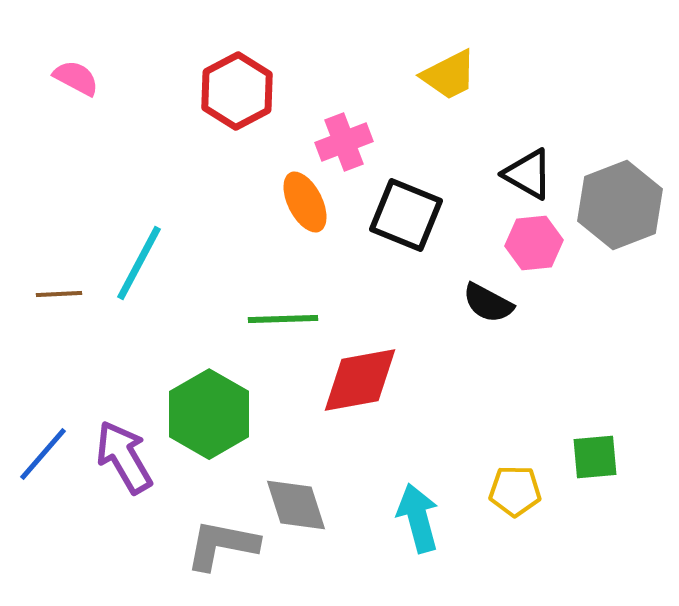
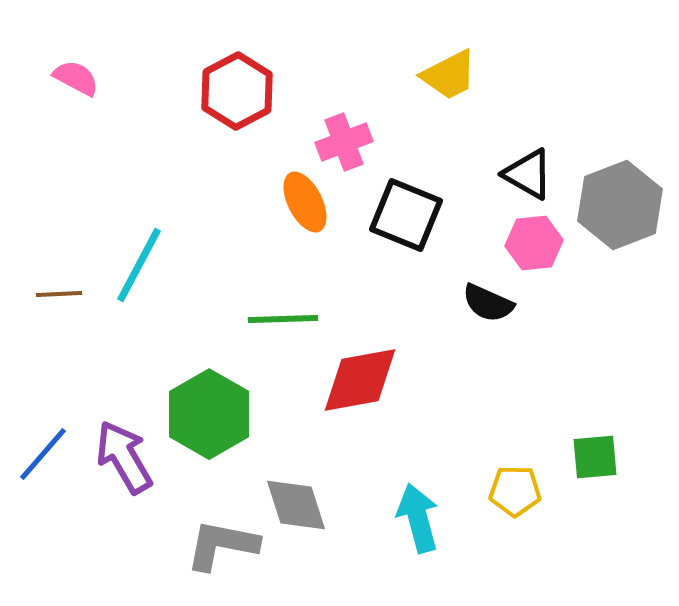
cyan line: moved 2 px down
black semicircle: rotated 4 degrees counterclockwise
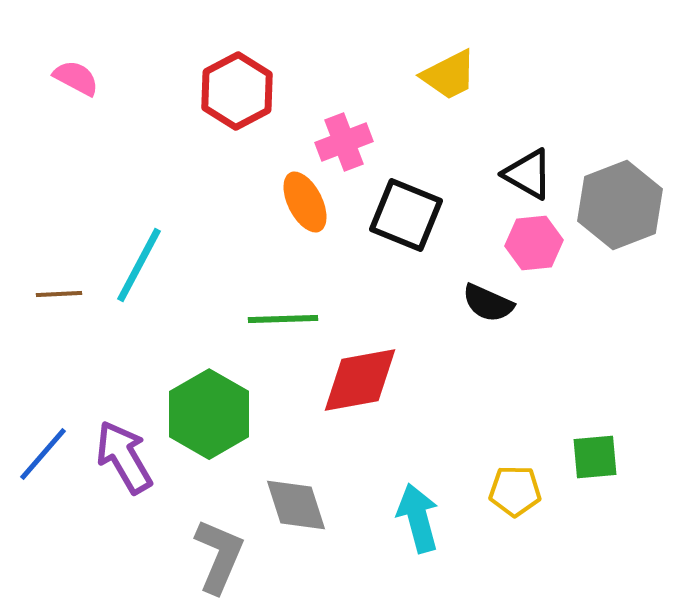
gray L-shape: moved 3 px left, 11 px down; rotated 102 degrees clockwise
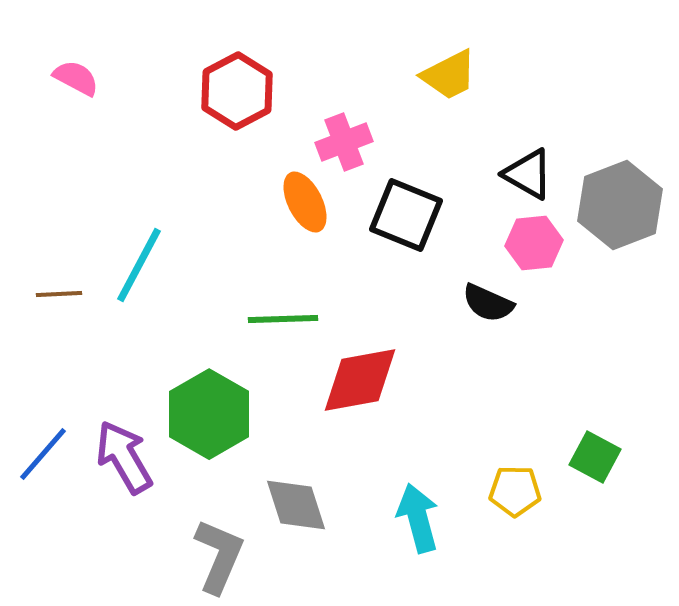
green square: rotated 33 degrees clockwise
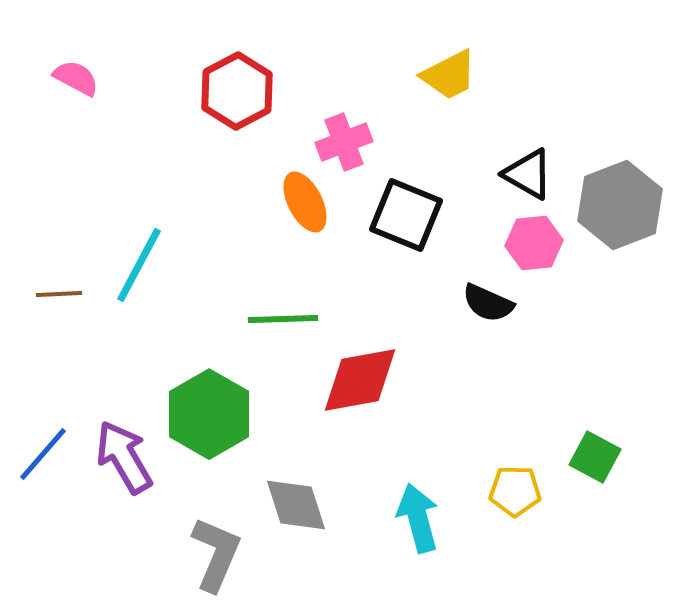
gray L-shape: moved 3 px left, 2 px up
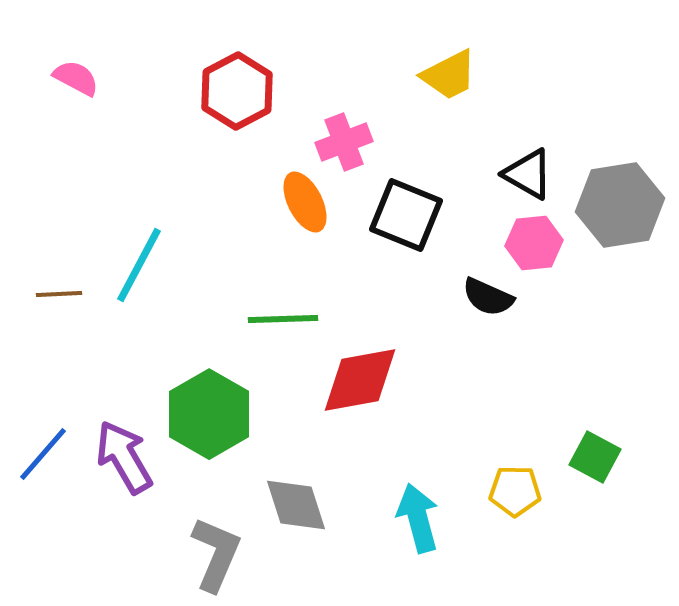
gray hexagon: rotated 12 degrees clockwise
black semicircle: moved 6 px up
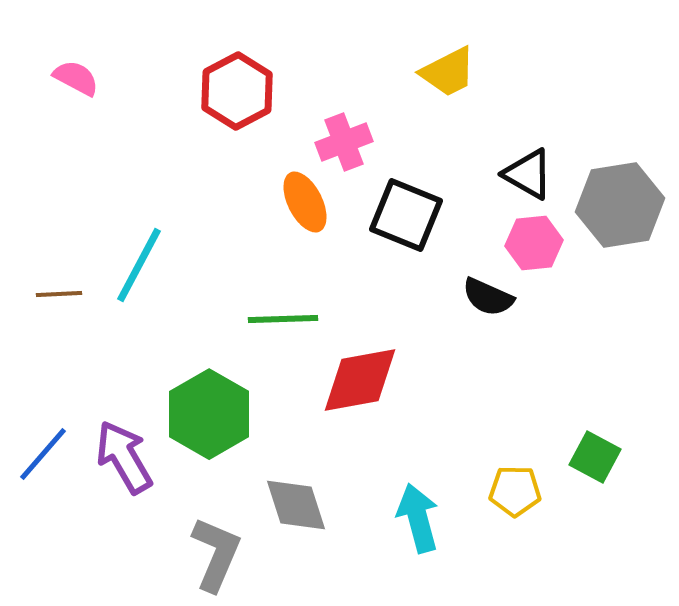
yellow trapezoid: moved 1 px left, 3 px up
